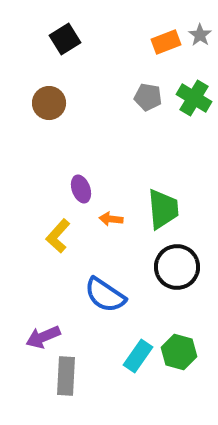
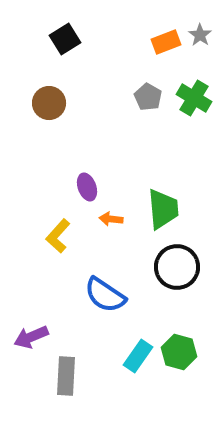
gray pentagon: rotated 20 degrees clockwise
purple ellipse: moved 6 px right, 2 px up
purple arrow: moved 12 px left
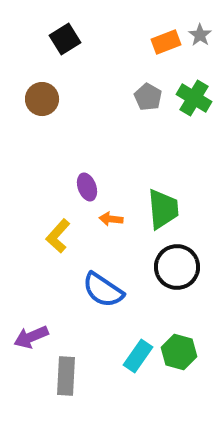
brown circle: moved 7 px left, 4 px up
blue semicircle: moved 2 px left, 5 px up
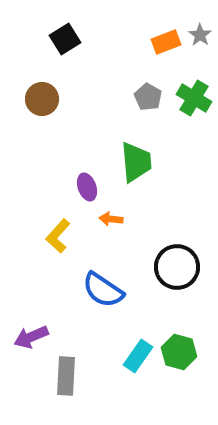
green trapezoid: moved 27 px left, 47 px up
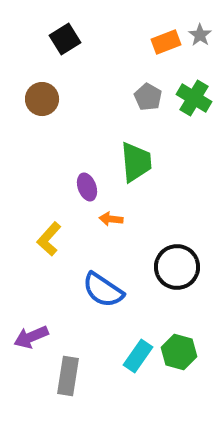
yellow L-shape: moved 9 px left, 3 px down
gray rectangle: moved 2 px right; rotated 6 degrees clockwise
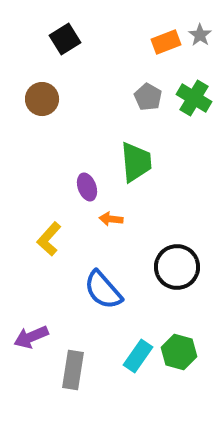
blue semicircle: rotated 15 degrees clockwise
gray rectangle: moved 5 px right, 6 px up
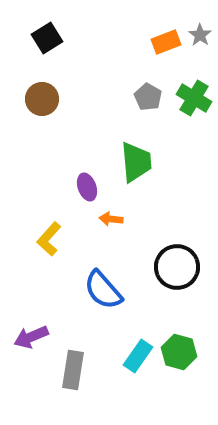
black square: moved 18 px left, 1 px up
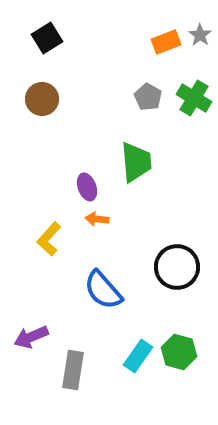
orange arrow: moved 14 px left
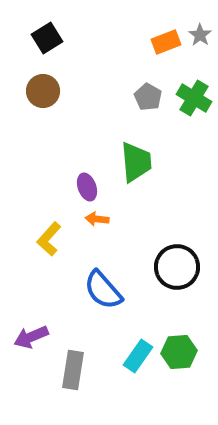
brown circle: moved 1 px right, 8 px up
green hexagon: rotated 20 degrees counterclockwise
